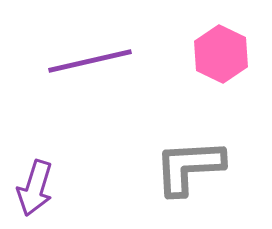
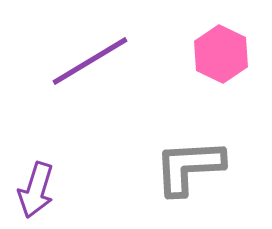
purple line: rotated 18 degrees counterclockwise
purple arrow: moved 1 px right, 2 px down
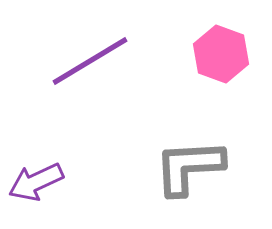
pink hexagon: rotated 6 degrees counterclockwise
purple arrow: moved 8 px up; rotated 48 degrees clockwise
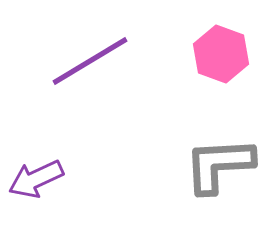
gray L-shape: moved 30 px right, 2 px up
purple arrow: moved 3 px up
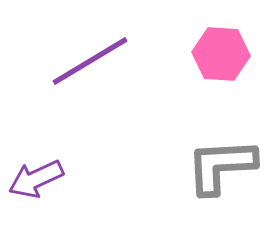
pink hexagon: rotated 16 degrees counterclockwise
gray L-shape: moved 2 px right, 1 px down
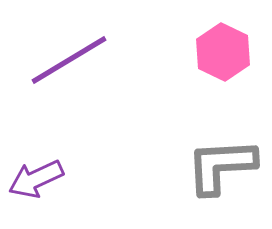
pink hexagon: moved 2 px right, 2 px up; rotated 22 degrees clockwise
purple line: moved 21 px left, 1 px up
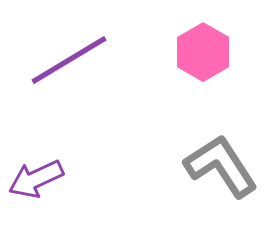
pink hexagon: moved 20 px left; rotated 4 degrees clockwise
gray L-shape: rotated 60 degrees clockwise
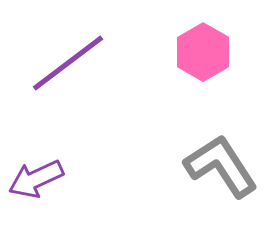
purple line: moved 1 px left, 3 px down; rotated 6 degrees counterclockwise
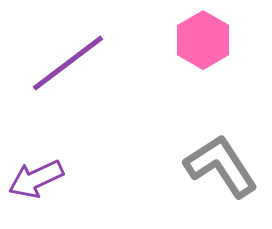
pink hexagon: moved 12 px up
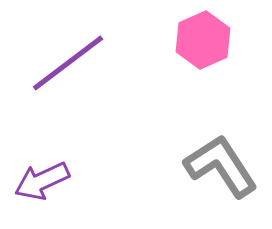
pink hexagon: rotated 6 degrees clockwise
purple arrow: moved 6 px right, 2 px down
